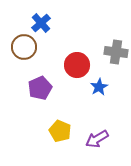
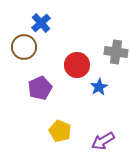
purple arrow: moved 6 px right, 2 px down
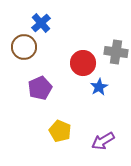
red circle: moved 6 px right, 2 px up
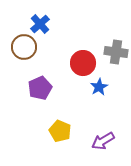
blue cross: moved 1 px left, 1 px down
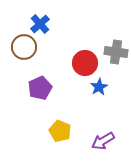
red circle: moved 2 px right
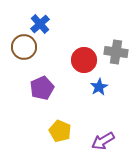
red circle: moved 1 px left, 3 px up
purple pentagon: moved 2 px right
